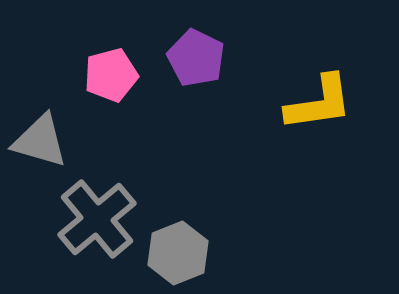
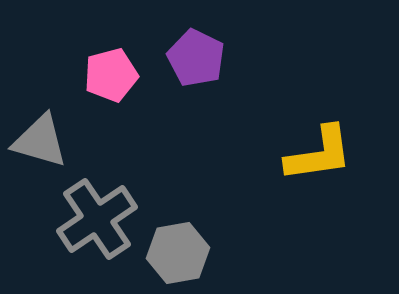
yellow L-shape: moved 51 px down
gray cross: rotated 6 degrees clockwise
gray hexagon: rotated 12 degrees clockwise
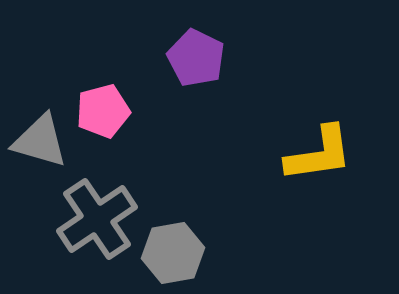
pink pentagon: moved 8 px left, 36 px down
gray hexagon: moved 5 px left
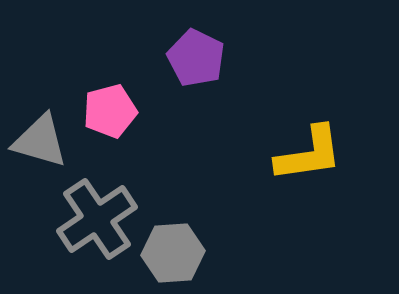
pink pentagon: moved 7 px right
yellow L-shape: moved 10 px left
gray hexagon: rotated 6 degrees clockwise
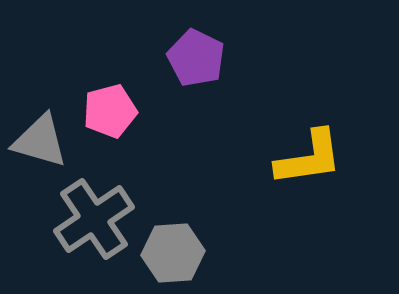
yellow L-shape: moved 4 px down
gray cross: moved 3 px left
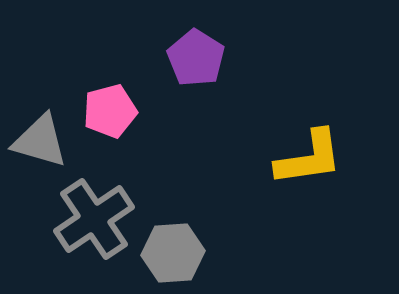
purple pentagon: rotated 6 degrees clockwise
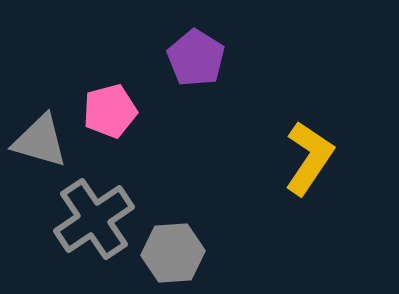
yellow L-shape: rotated 48 degrees counterclockwise
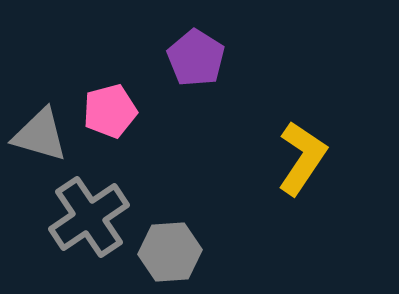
gray triangle: moved 6 px up
yellow L-shape: moved 7 px left
gray cross: moved 5 px left, 2 px up
gray hexagon: moved 3 px left, 1 px up
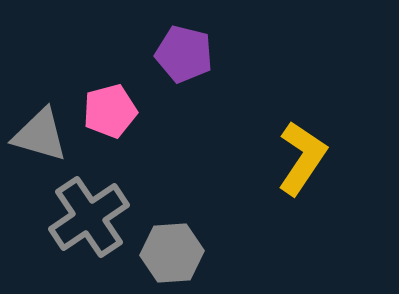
purple pentagon: moved 12 px left, 4 px up; rotated 18 degrees counterclockwise
gray hexagon: moved 2 px right, 1 px down
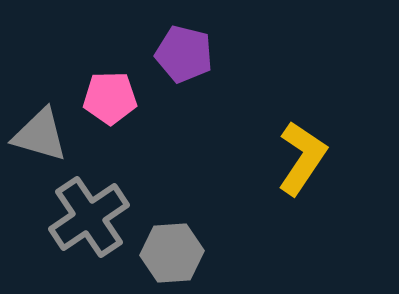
pink pentagon: moved 13 px up; rotated 14 degrees clockwise
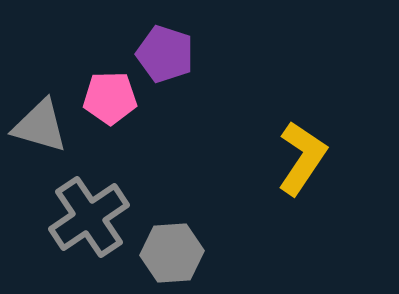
purple pentagon: moved 19 px left; rotated 4 degrees clockwise
gray triangle: moved 9 px up
